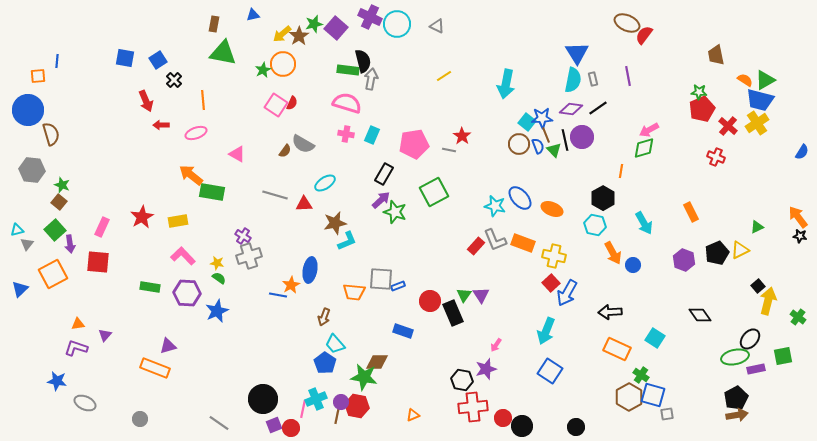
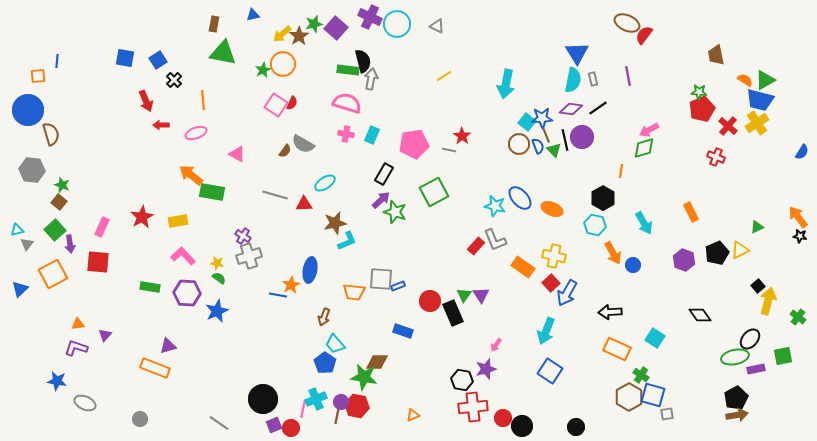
orange rectangle at (523, 243): moved 24 px down; rotated 15 degrees clockwise
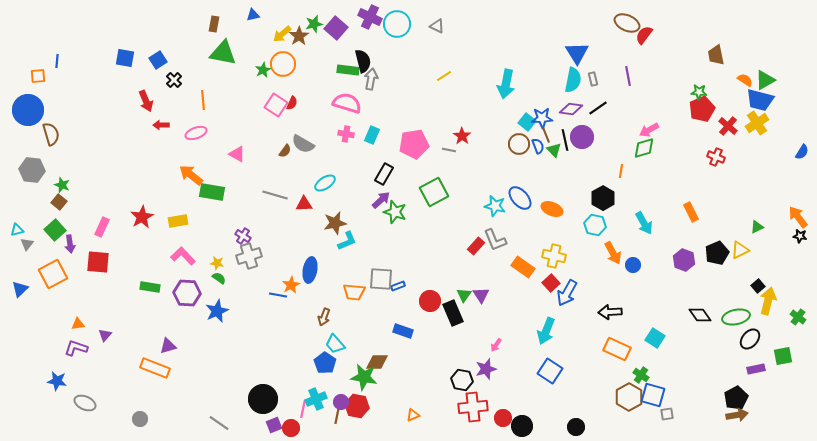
green ellipse at (735, 357): moved 1 px right, 40 px up
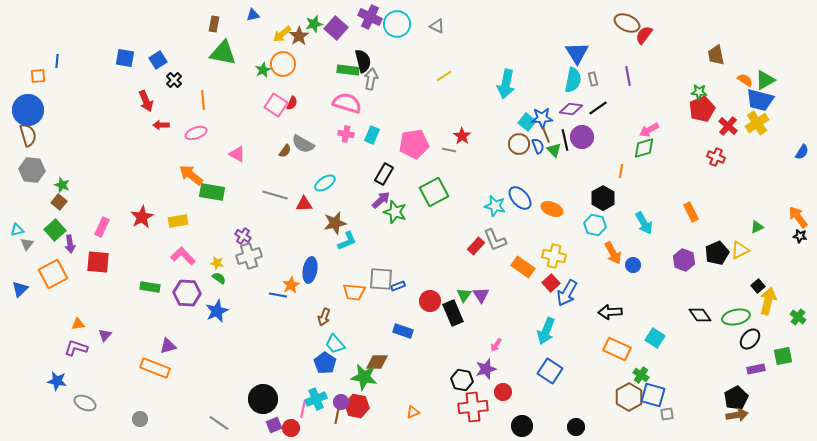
brown semicircle at (51, 134): moved 23 px left, 1 px down
orange triangle at (413, 415): moved 3 px up
red circle at (503, 418): moved 26 px up
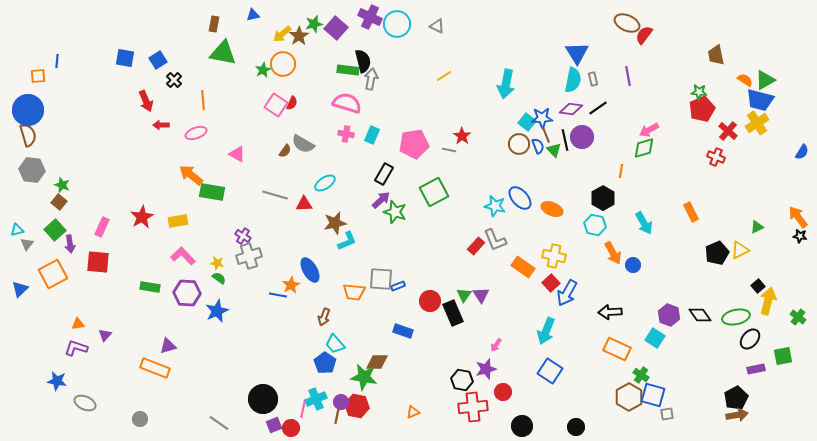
red cross at (728, 126): moved 5 px down
purple hexagon at (684, 260): moved 15 px left, 55 px down
blue ellipse at (310, 270): rotated 40 degrees counterclockwise
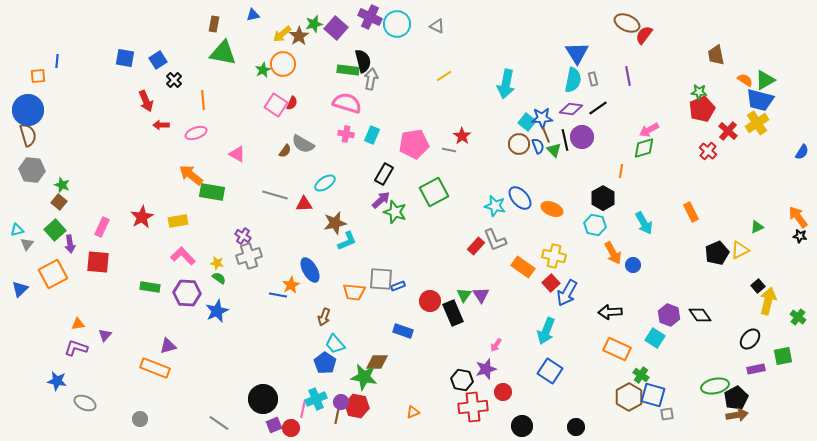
red cross at (716, 157): moved 8 px left, 6 px up; rotated 18 degrees clockwise
green ellipse at (736, 317): moved 21 px left, 69 px down
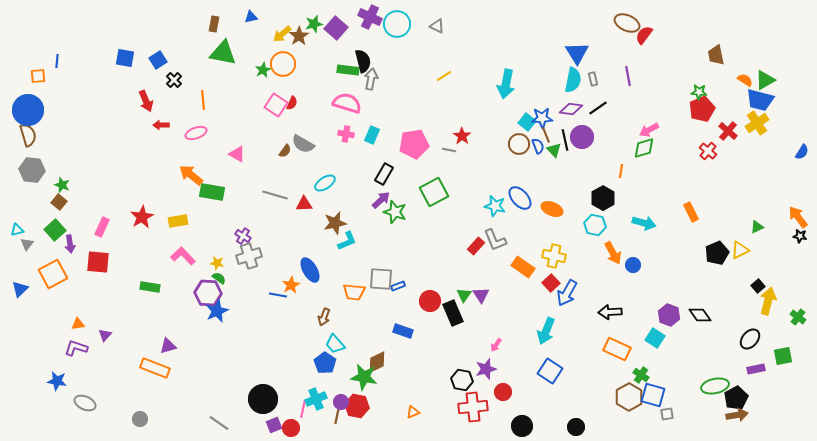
blue triangle at (253, 15): moved 2 px left, 2 px down
cyan arrow at (644, 223): rotated 45 degrees counterclockwise
purple hexagon at (187, 293): moved 21 px right
brown diamond at (377, 362): rotated 25 degrees counterclockwise
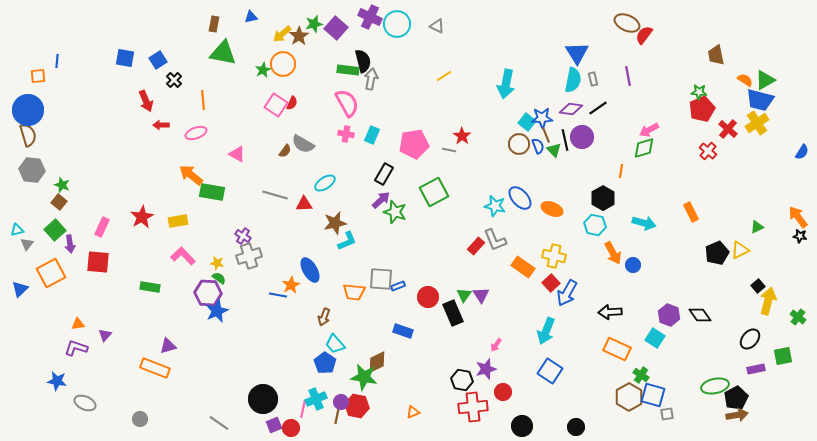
pink semicircle at (347, 103): rotated 44 degrees clockwise
red cross at (728, 131): moved 2 px up
orange square at (53, 274): moved 2 px left, 1 px up
red circle at (430, 301): moved 2 px left, 4 px up
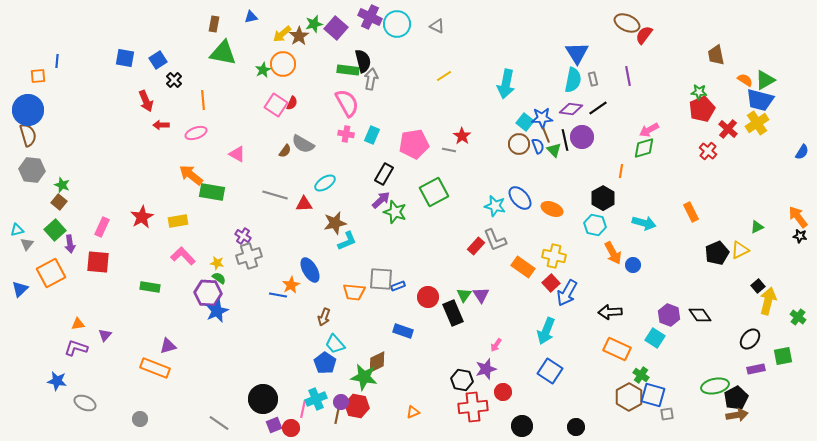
cyan square at (527, 122): moved 2 px left
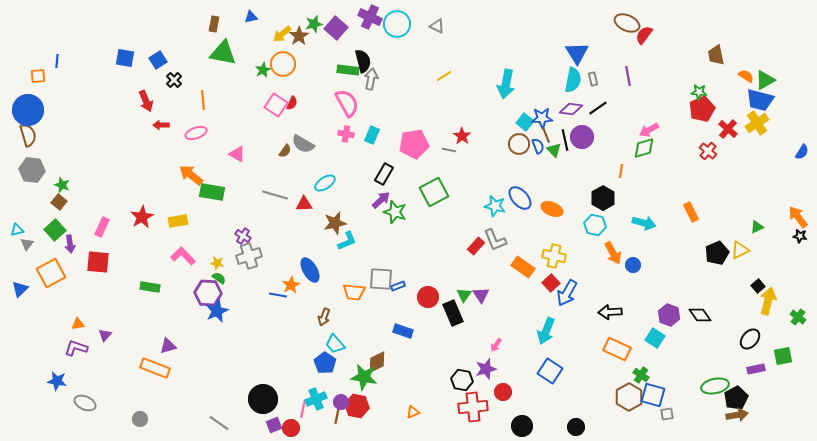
orange semicircle at (745, 80): moved 1 px right, 4 px up
